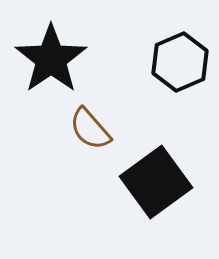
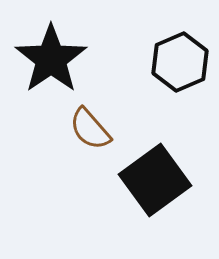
black square: moved 1 px left, 2 px up
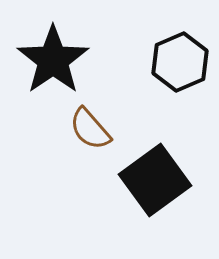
black star: moved 2 px right, 1 px down
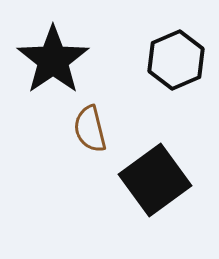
black hexagon: moved 4 px left, 2 px up
brown semicircle: rotated 27 degrees clockwise
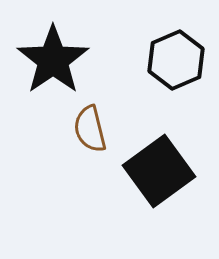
black square: moved 4 px right, 9 px up
